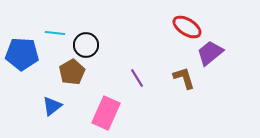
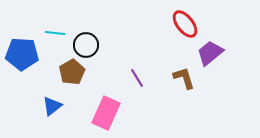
red ellipse: moved 2 px left, 3 px up; rotated 20 degrees clockwise
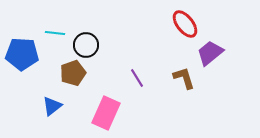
brown pentagon: moved 1 px right, 1 px down; rotated 10 degrees clockwise
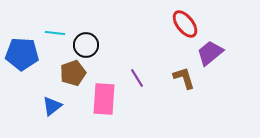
pink rectangle: moved 2 px left, 14 px up; rotated 20 degrees counterclockwise
